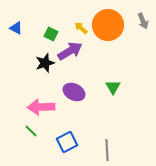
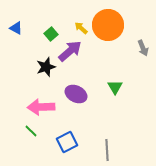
gray arrow: moved 27 px down
green square: rotated 24 degrees clockwise
purple arrow: rotated 10 degrees counterclockwise
black star: moved 1 px right, 4 px down
green triangle: moved 2 px right
purple ellipse: moved 2 px right, 2 px down
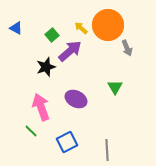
green square: moved 1 px right, 1 px down
gray arrow: moved 16 px left
purple ellipse: moved 5 px down
pink arrow: rotated 72 degrees clockwise
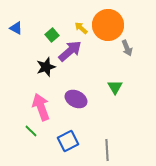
blue square: moved 1 px right, 1 px up
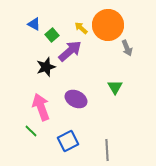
blue triangle: moved 18 px right, 4 px up
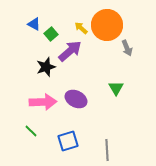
orange circle: moved 1 px left
green square: moved 1 px left, 1 px up
green triangle: moved 1 px right, 1 px down
pink arrow: moved 2 px right, 5 px up; rotated 108 degrees clockwise
blue square: rotated 10 degrees clockwise
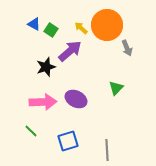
green square: moved 4 px up; rotated 16 degrees counterclockwise
green triangle: rotated 14 degrees clockwise
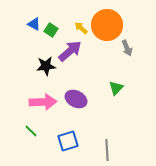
black star: moved 1 px up; rotated 12 degrees clockwise
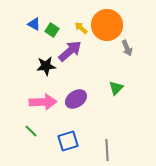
green square: moved 1 px right
purple ellipse: rotated 60 degrees counterclockwise
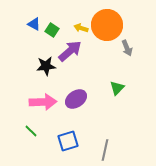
yellow arrow: rotated 24 degrees counterclockwise
green triangle: moved 1 px right
gray line: moved 2 px left; rotated 15 degrees clockwise
